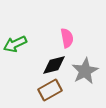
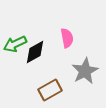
black diamond: moved 19 px left, 13 px up; rotated 15 degrees counterclockwise
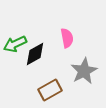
black diamond: moved 2 px down
gray star: moved 1 px left
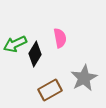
pink semicircle: moved 7 px left
black diamond: rotated 30 degrees counterclockwise
gray star: moved 7 px down
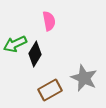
pink semicircle: moved 11 px left, 17 px up
gray star: rotated 20 degrees counterclockwise
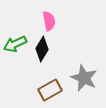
black diamond: moved 7 px right, 5 px up
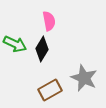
green arrow: rotated 130 degrees counterclockwise
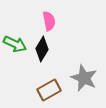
brown rectangle: moved 1 px left
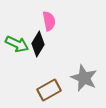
green arrow: moved 2 px right
black diamond: moved 4 px left, 5 px up
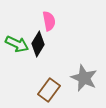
brown rectangle: rotated 25 degrees counterclockwise
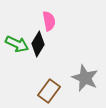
gray star: moved 1 px right
brown rectangle: moved 1 px down
